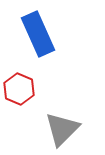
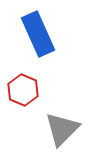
red hexagon: moved 4 px right, 1 px down
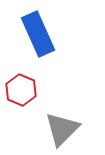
red hexagon: moved 2 px left
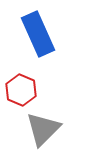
gray triangle: moved 19 px left
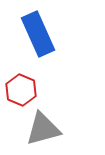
gray triangle: rotated 30 degrees clockwise
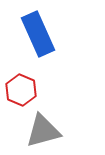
gray triangle: moved 2 px down
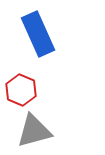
gray triangle: moved 9 px left
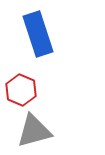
blue rectangle: rotated 6 degrees clockwise
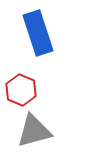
blue rectangle: moved 1 px up
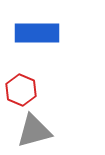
blue rectangle: moved 1 px left; rotated 72 degrees counterclockwise
